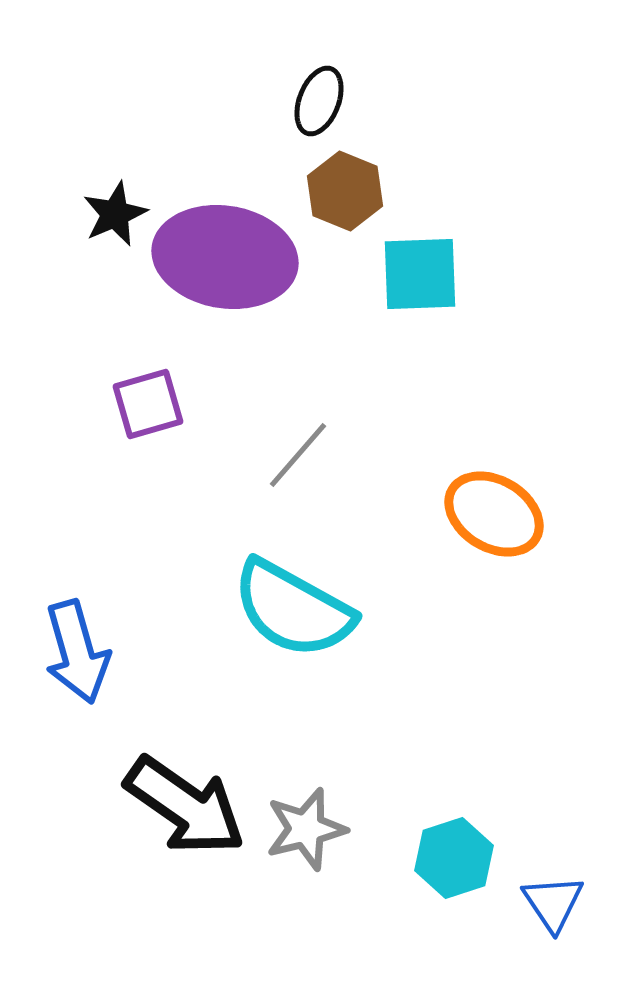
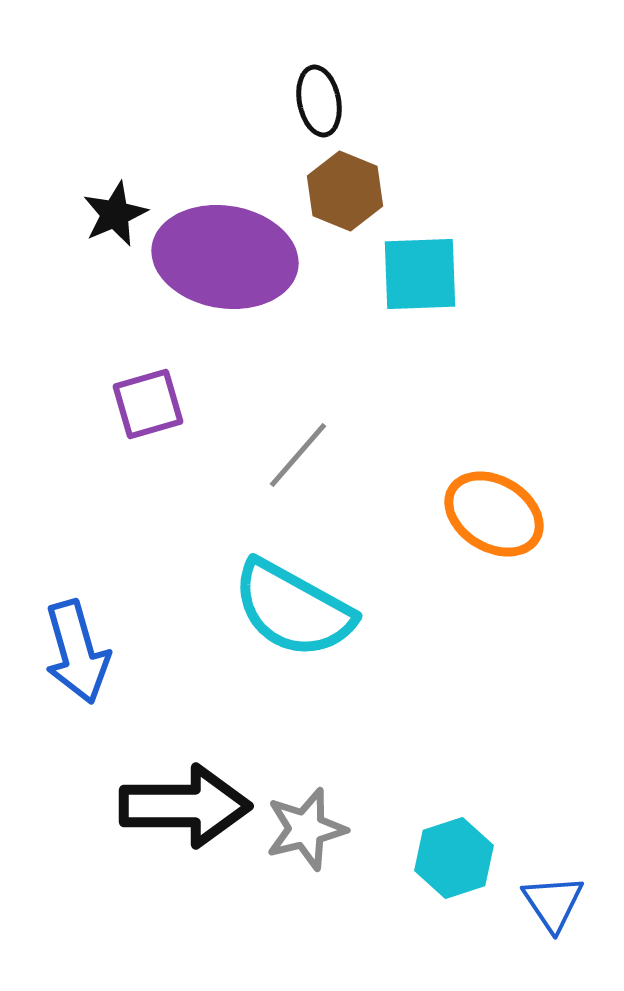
black ellipse: rotated 32 degrees counterclockwise
black arrow: rotated 35 degrees counterclockwise
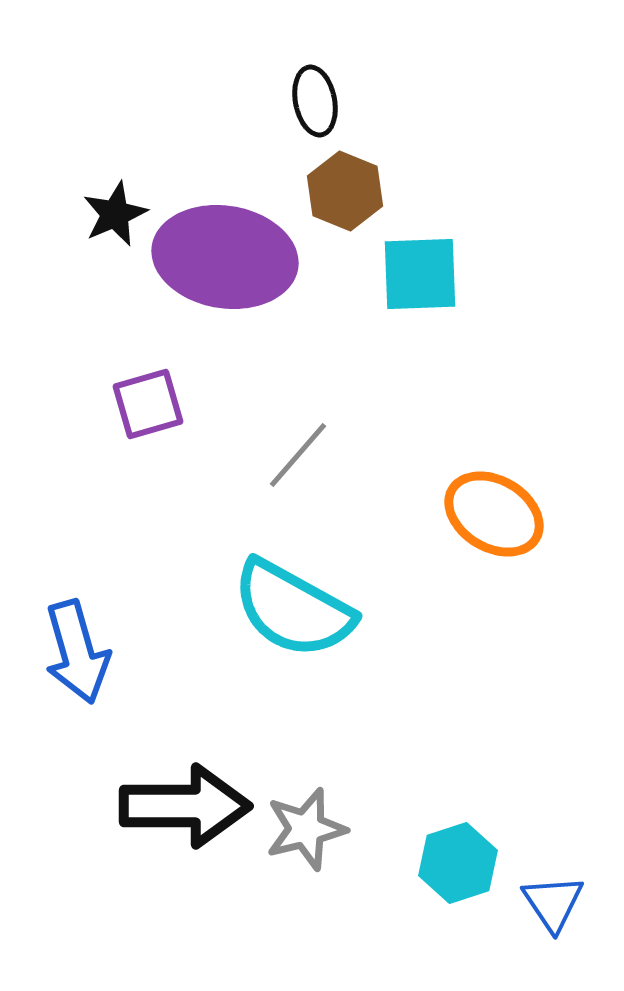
black ellipse: moved 4 px left
cyan hexagon: moved 4 px right, 5 px down
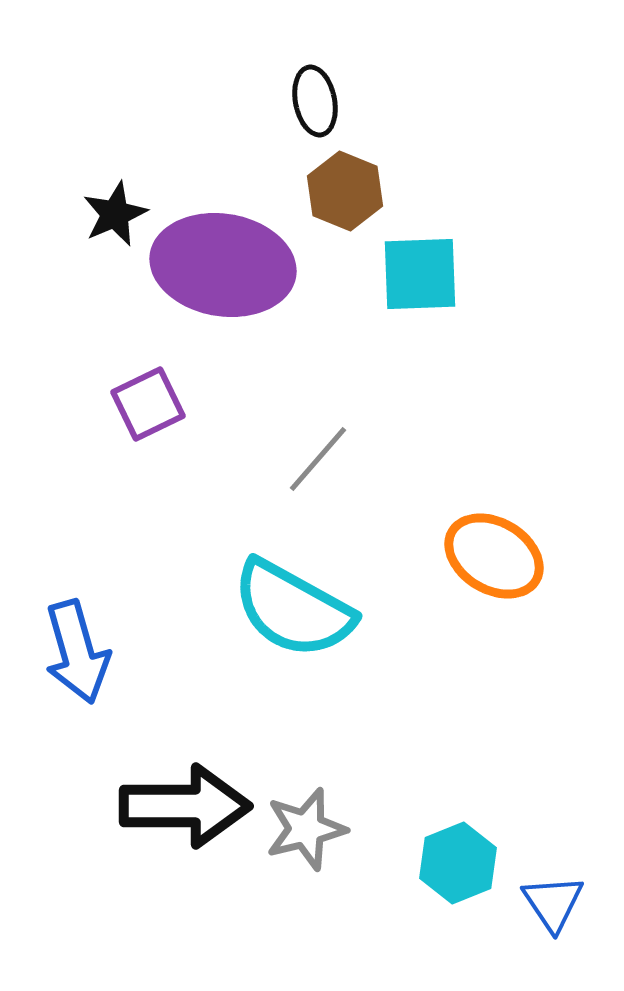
purple ellipse: moved 2 px left, 8 px down
purple square: rotated 10 degrees counterclockwise
gray line: moved 20 px right, 4 px down
orange ellipse: moved 42 px down
cyan hexagon: rotated 4 degrees counterclockwise
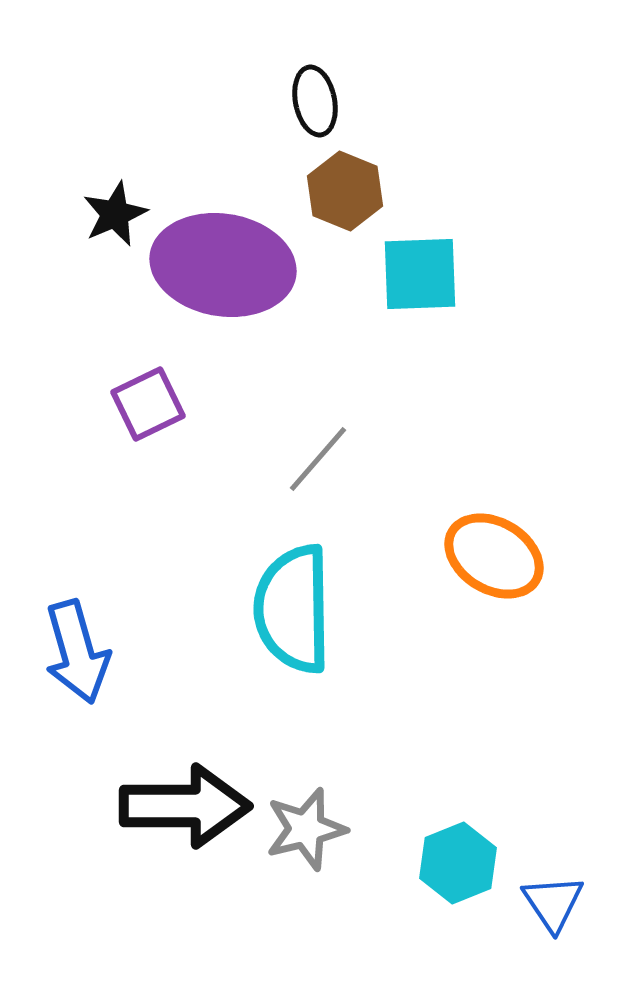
cyan semicircle: rotated 60 degrees clockwise
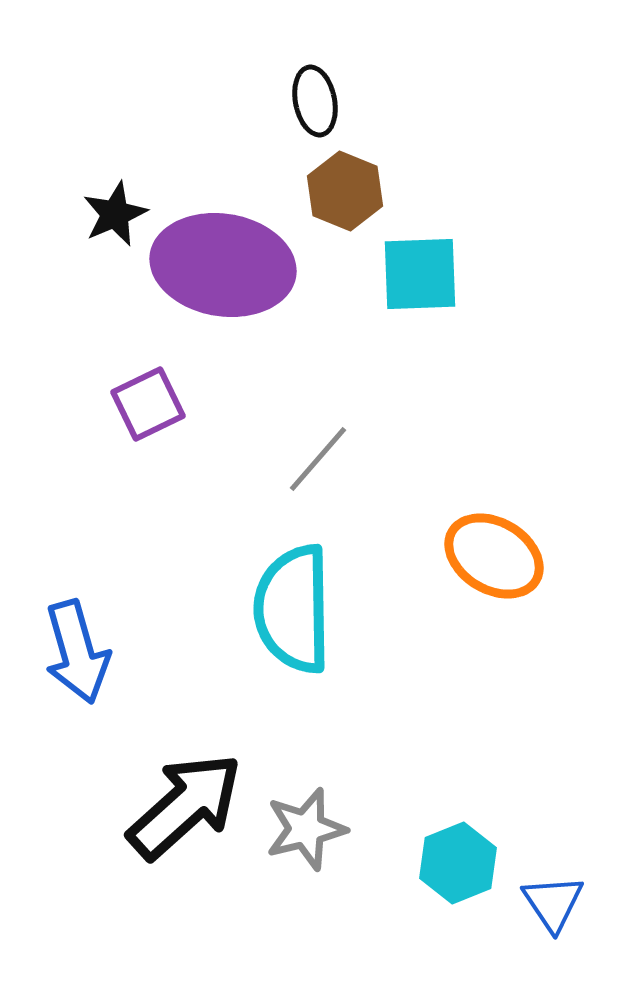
black arrow: rotated 42 degrees counterclockwise
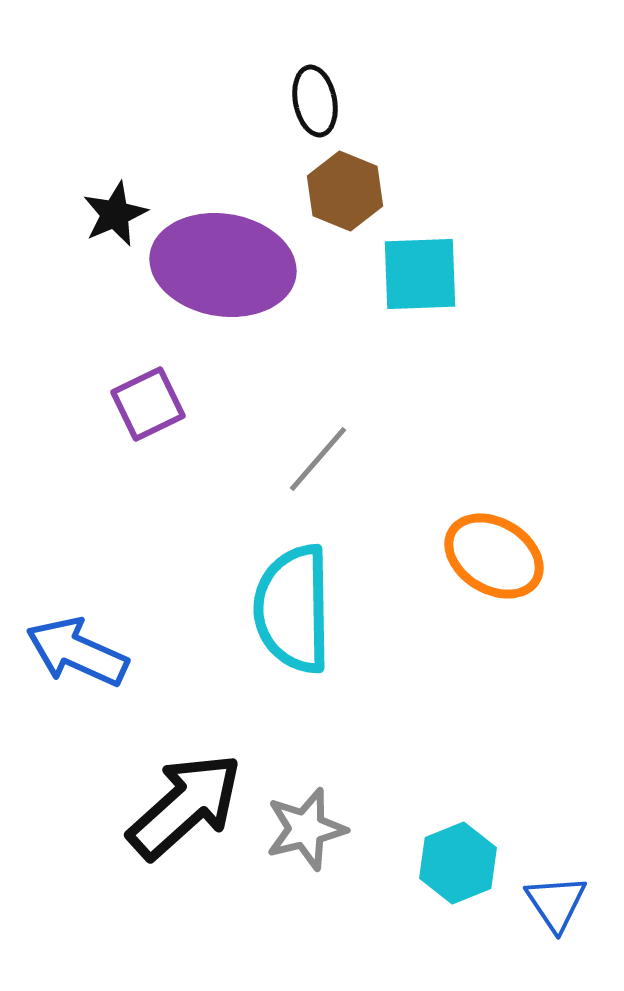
blue arrow: rotated 130 degrees clockwise
blue triangle: moved 3 px right
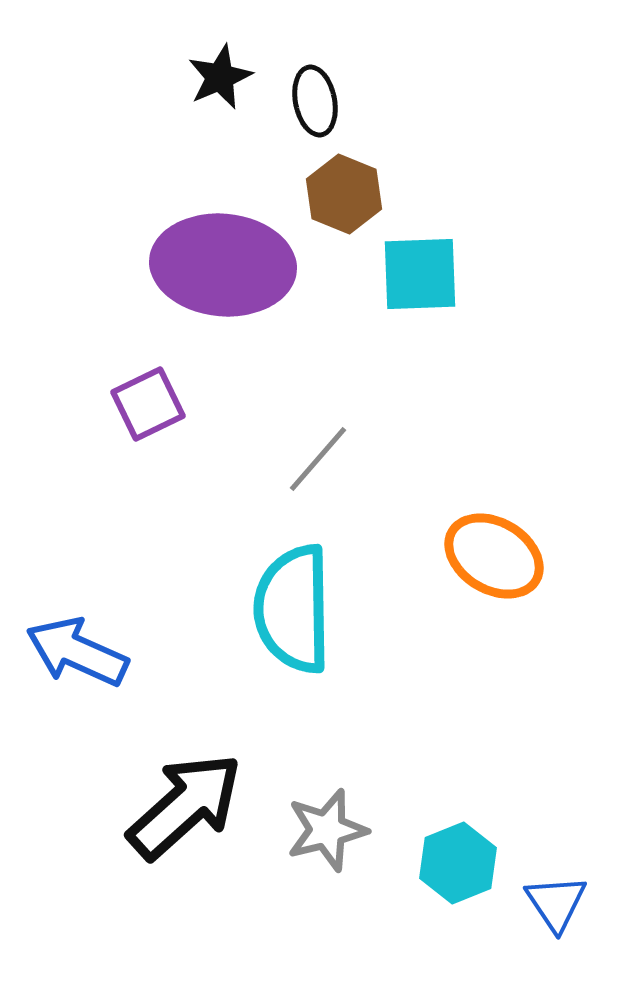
brown hexagon: moved 1 px left, 3 px down
black star: moved 105 px right, 137 px up
purple ellipse: rotated 4 degrees counterclockwise
gray star: moved 21 px right, 1 px down
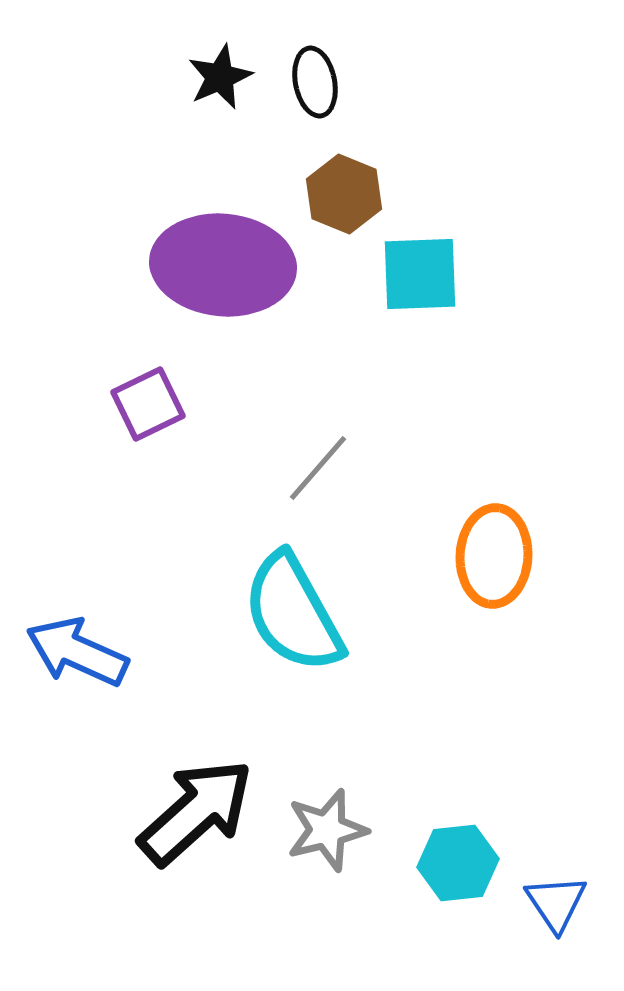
black ellipse: moved 19 px up
gray line: moved 9 px down
orange ellipse: rotated 62 degrees clockwise
cyan semicircle: moved 4 px down; rotated 28 degrees counterclockwise
black arrow: moved 11 px right, 6 px down
cyan hexagon: rotated 16 degrees clockwise
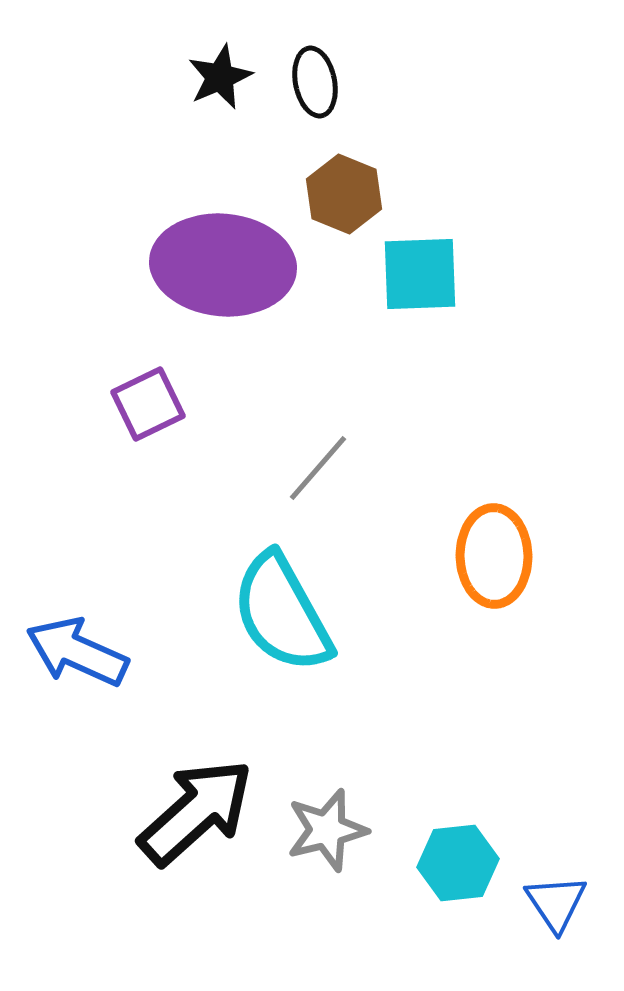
orange ellipse: rotated 4 degrees counterclockwise
cyan semicircle: moved 11 px left
